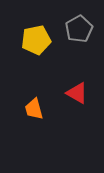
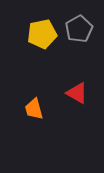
yellow pentagon: moved 6 px right, 6 px up
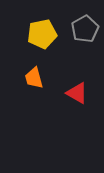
gray pentagon: moved 6 px right
orange trapezoid: moved 31 px up
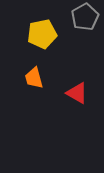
gray pentagon: moved 12 px up
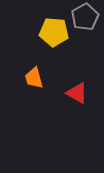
yellow pentagon: moved 12 px right, 2 px up; rotated 16 degrees clockwise
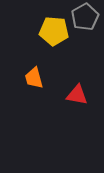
yellow pentagon: moved 1 px up
red triangle: moved 2 px down; rotated 20 degrees counterclockwise
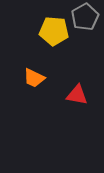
orange trapezoid: rotated 50 degrees counterclockwise
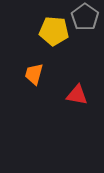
gray pentagon: rotated 8 degrees counterclockwise
orange trapezoid: moved 4 px up; rotated 80 degrees clockwise
